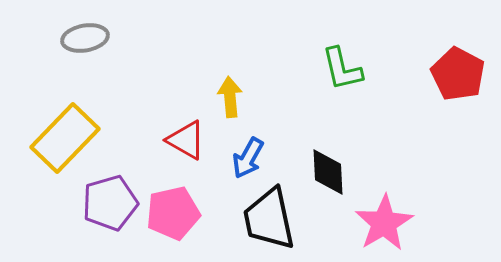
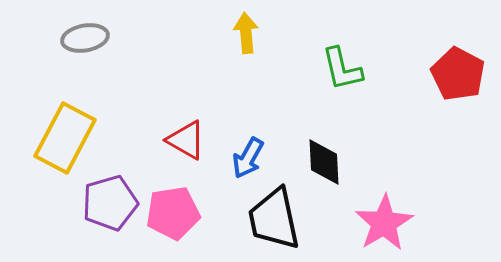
yellow arrow: moved 16 px right, 64 px up
yellow rectangle: rotated 16 degrees counterclockwise
black diamond: moved 4 px left, 10 px up
pink pentagon: rotated 4 degrees clockwise
black trapezoid: moved 5 px right
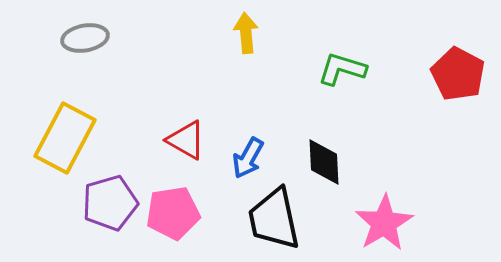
green L-shape: rotated 120 degrees clockwise
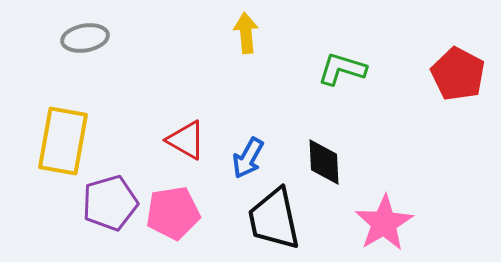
yellow rectangle: moved 2 px left, 3 px down; rotated 18 degrees counterclockwise
